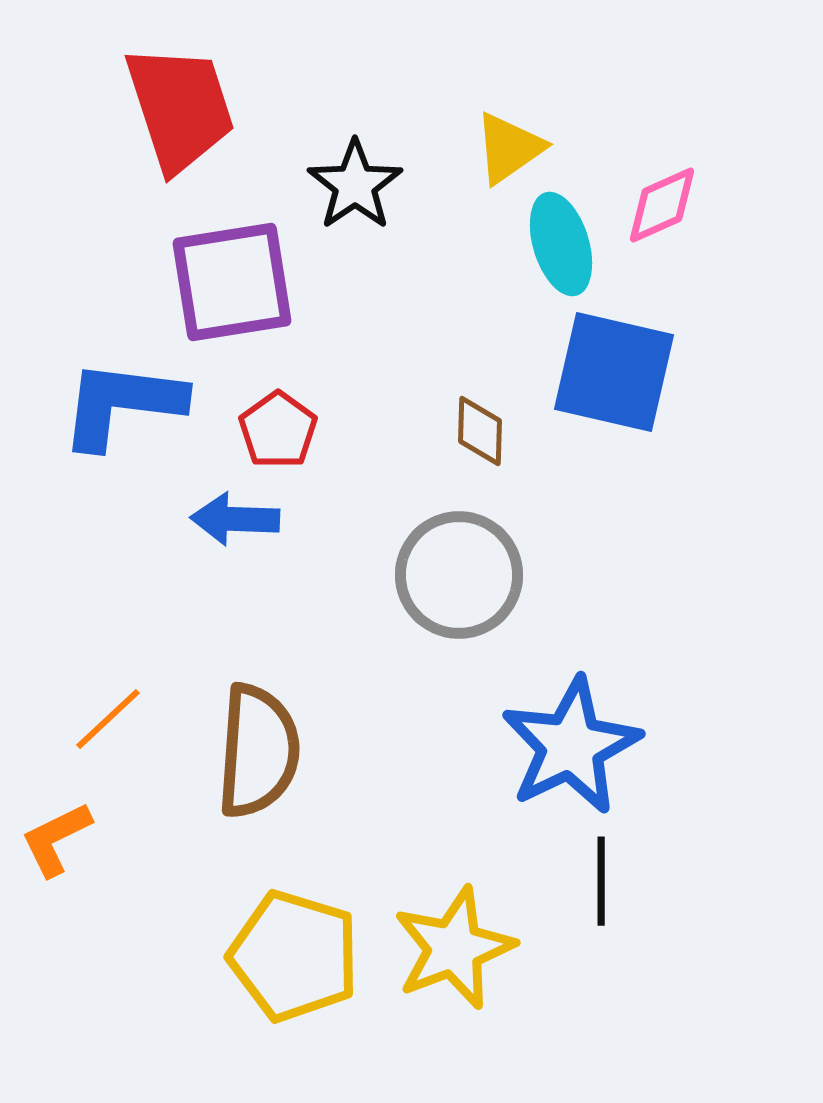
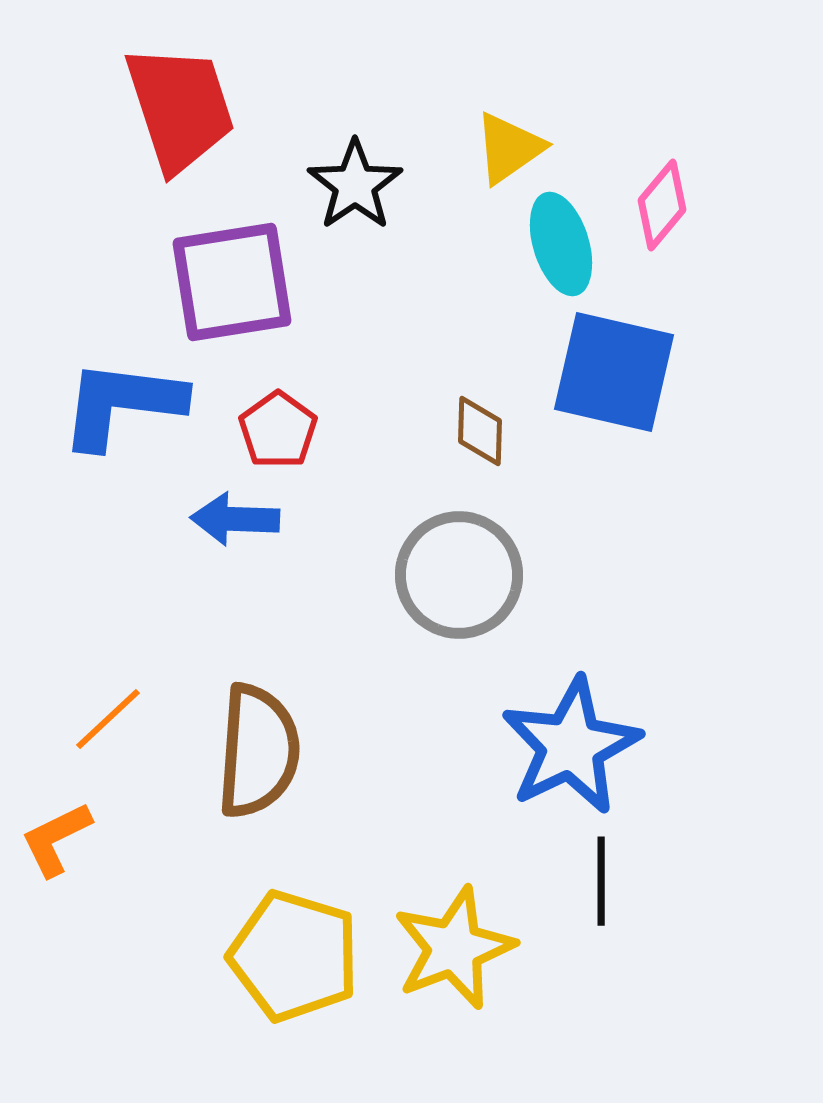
pink diamond: rotated 26 degrees counterclockwise
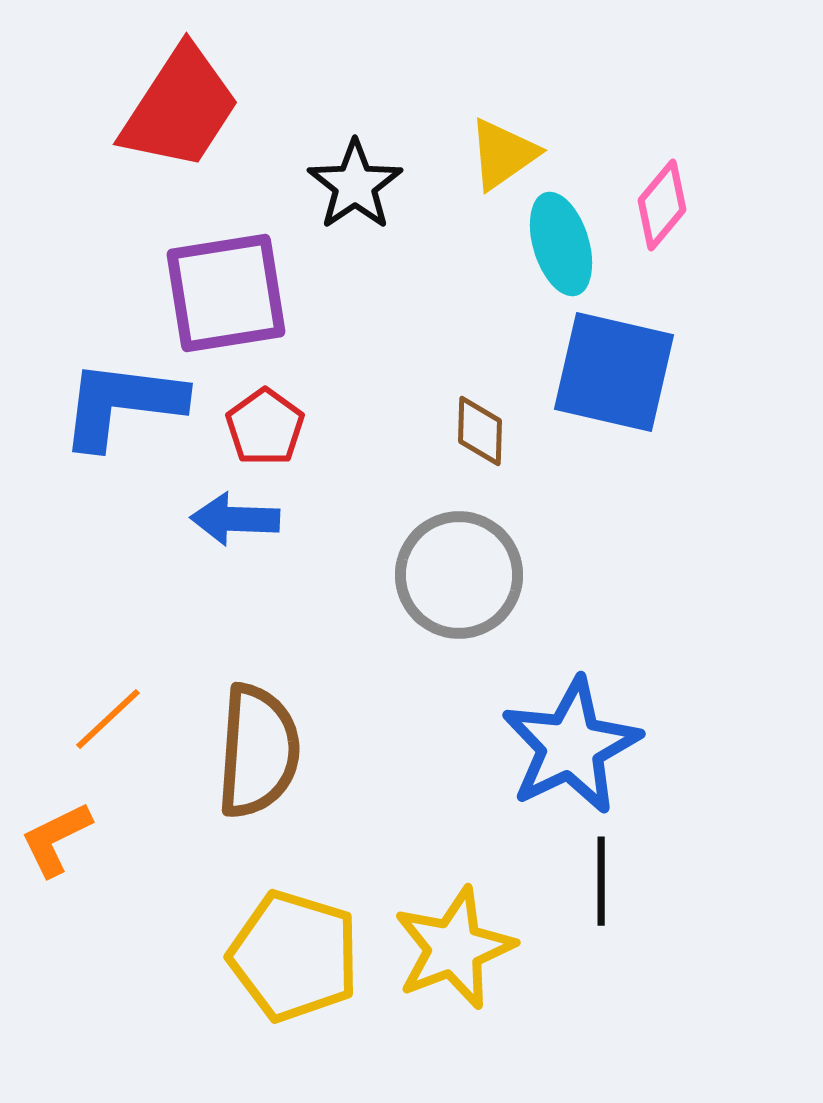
red trapezoid: rotated 51 degrees clockwise
yellow triangle: moved 6 px left, 6 px down
purple square: moved 6 px left, 11 px down
red pentagon: moved 13 px left, 3 px up
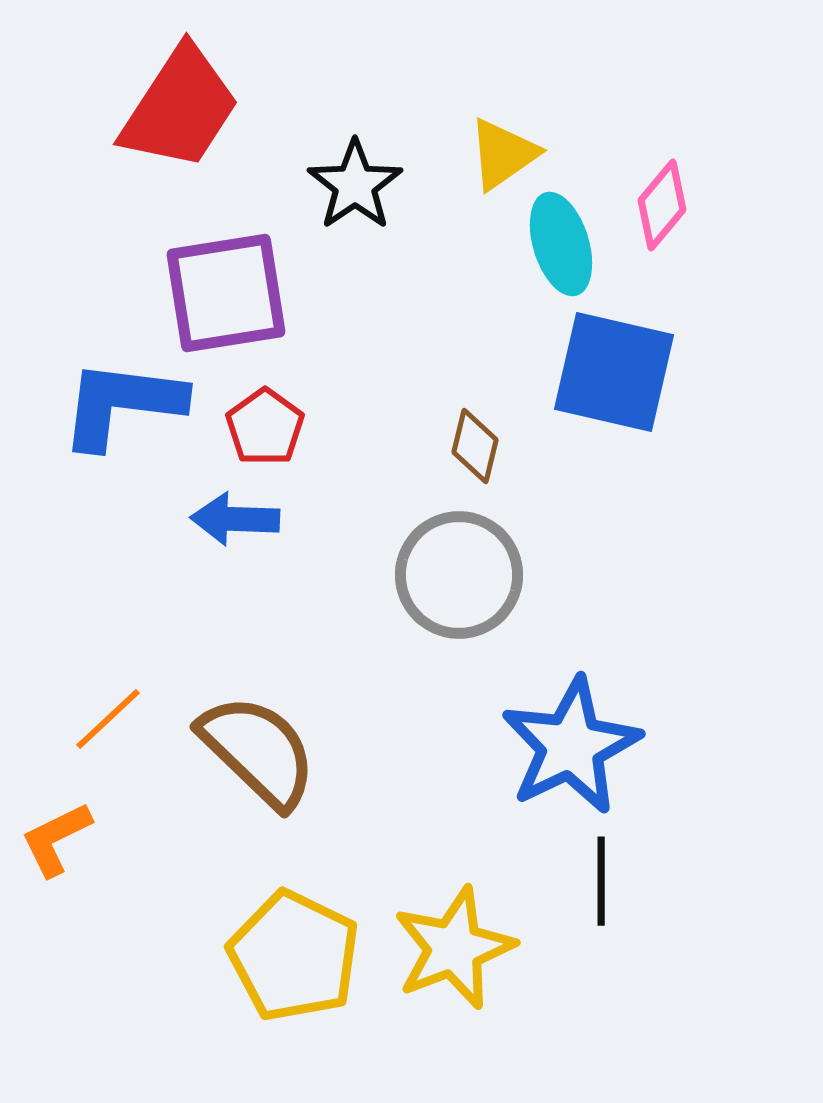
brown diamond: moved 5 px left, 15 px down; rotated 12 degrees clockwise
brown semicircle: rotated 50 degrees counterclockwise
yellow pentagon: rotated 9 degrees clockwise
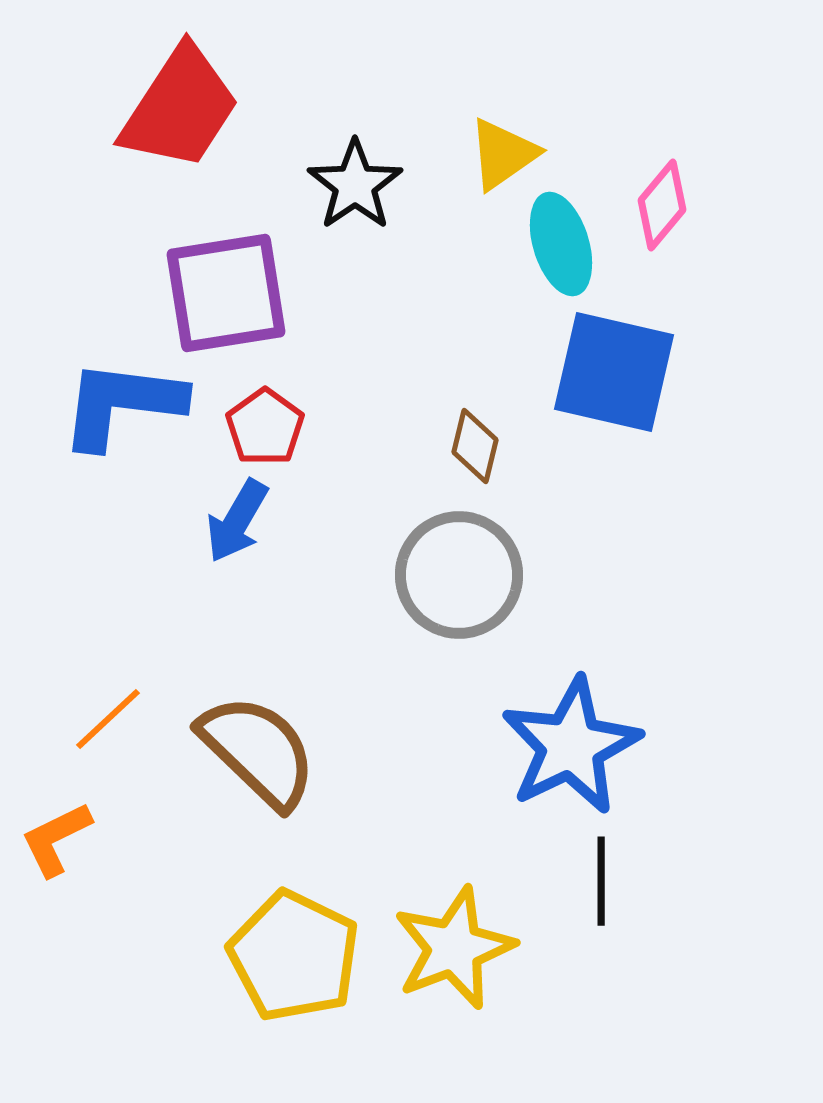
blue arrow: moved 2 px right, 2 px down; rotated 62 degrees counterclockwise
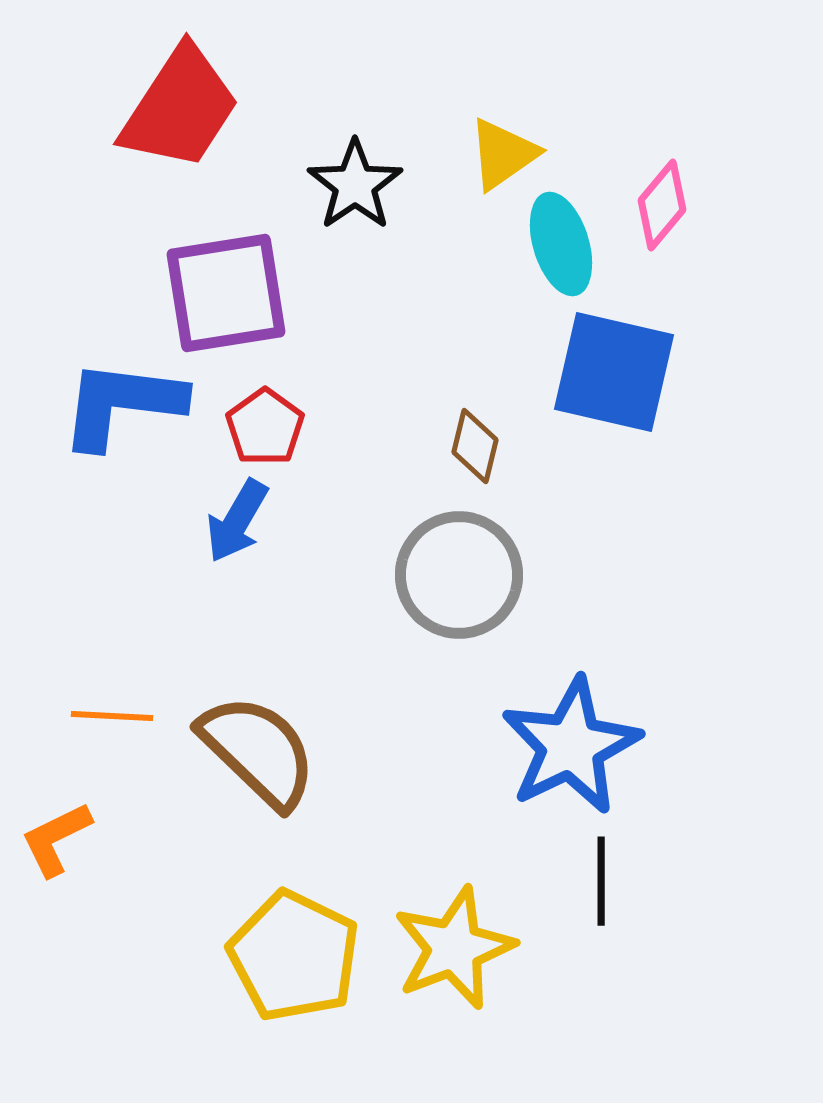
orange line: moved 4 px right, 3 px up; rotated 46 degrees clockwise
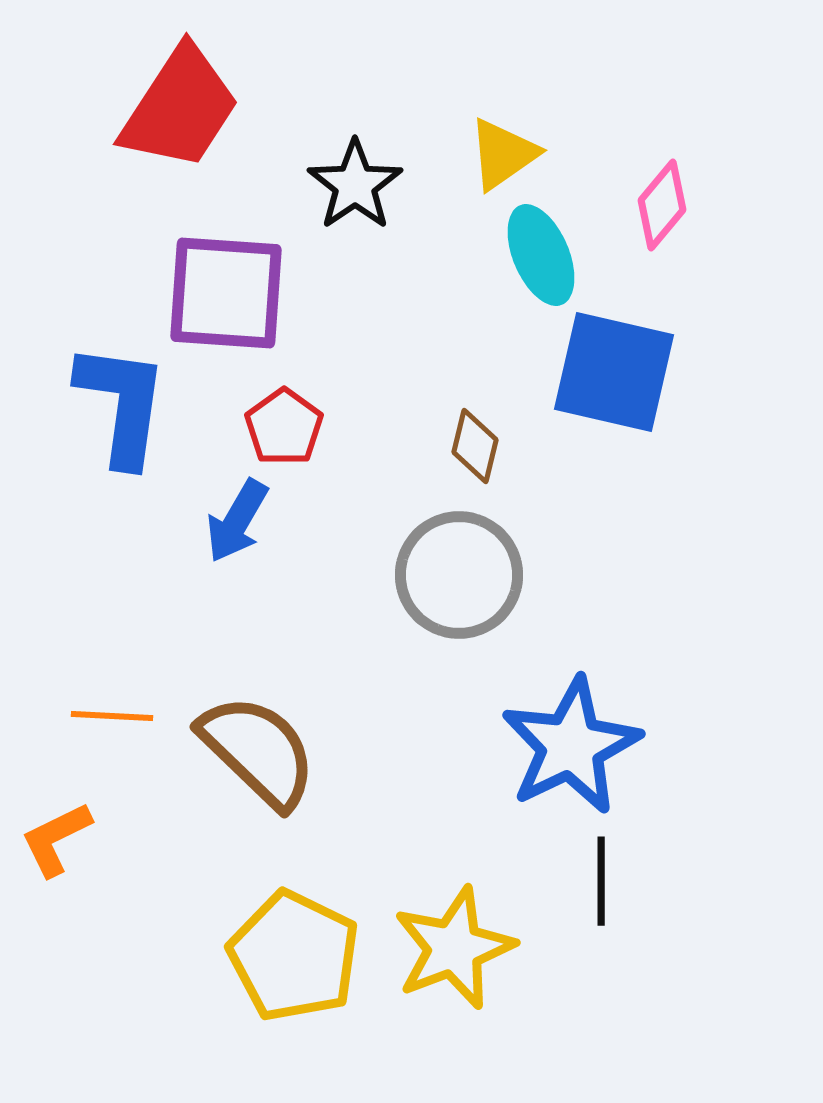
cyan ellipse: moved 20 px left, 11 px down; rotated 6 degrees counterclockwise
purple square: rotated 13 degrees clockwise
blue L-shape: rotated 91 degrees clockwise
red pentagon: moved 19 px right
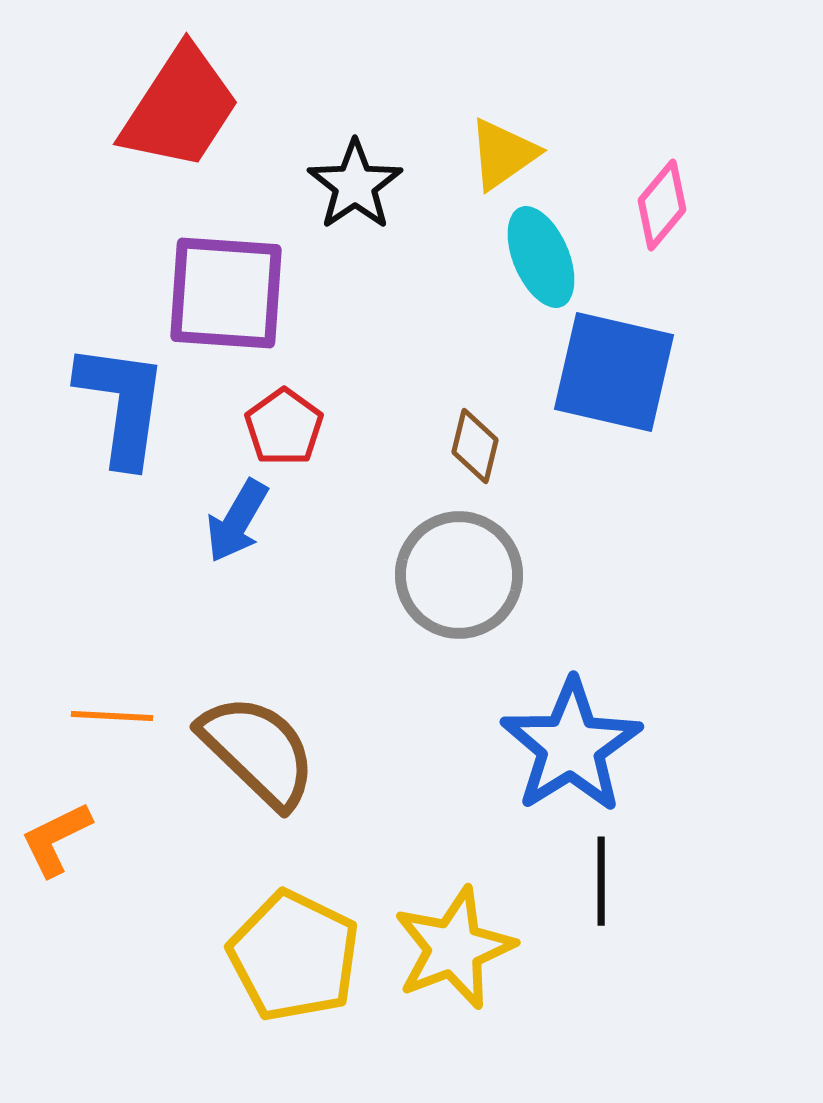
cyan ellipse: moved 2 px down
blue star: rotated 6 degrees counterclockwise
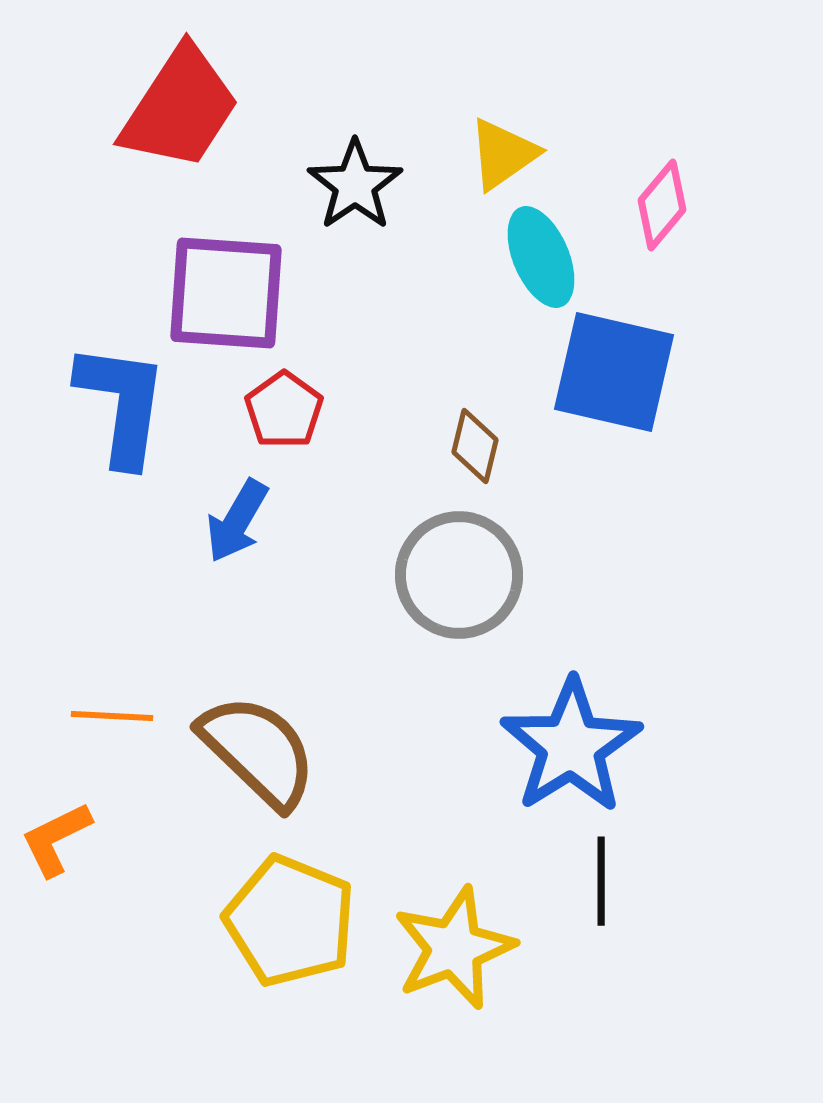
red pentagon: moved 17 px up
yellow pentagon: moved 4 px left, 35 px up; rotated 4 degrees counterclockwise
